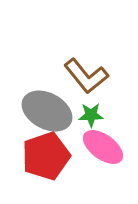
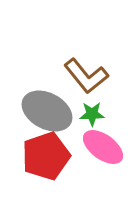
green star: moved 1 px right, 1 px up
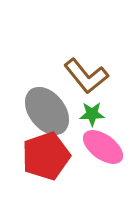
gray ellipse: rotated 24 degrees clockwise
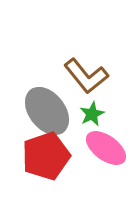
green star: rotated 25 degrees counterclockwise
pink ellipse: moved 3 px right, 1 px down
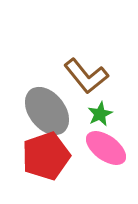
green star: moved 8 px right
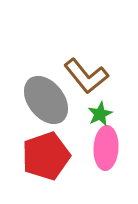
gray ellipse: moved 1 px left, 11 px up
pink ellipse: rotated 57 degrees clockwise
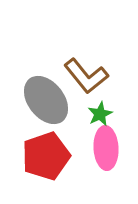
pink ellipse: rotated 6 degrees counterclockwise
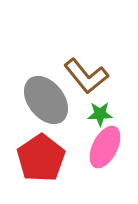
green star: rotated 25 degrees clockwise
pink ellipse: moved 1 px left, 1 px up; rotated 30 degrees clockwise
red pentagon: moved 5 px left, 2 px down; rotated 15 degrees counterclockwise
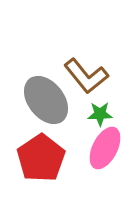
pink ellipse: moved 1 px down
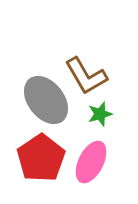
brown L-shape: rotated 9 degrees clockwise
green star: rotated 15 degrees counterclockwise
pink ellipse: moved 14 px left, 14 px down
